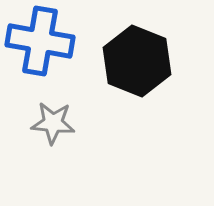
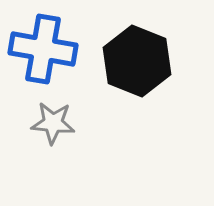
blue cross: moved 3 px right, 8 px down
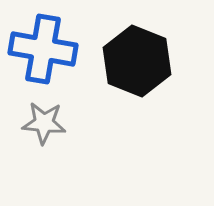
gray star: moved 9 px left
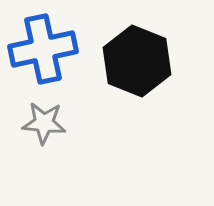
blue cross: rotated 22 degrees counterclockwise
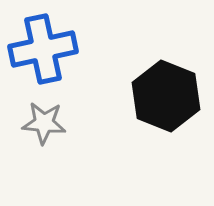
black hexagon: moved 29 px right, 35 px down
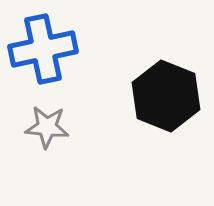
gray star: moved 3 px right, 4 px down
